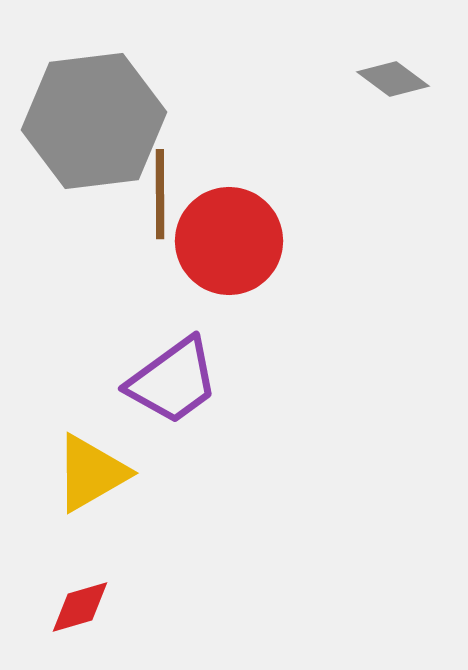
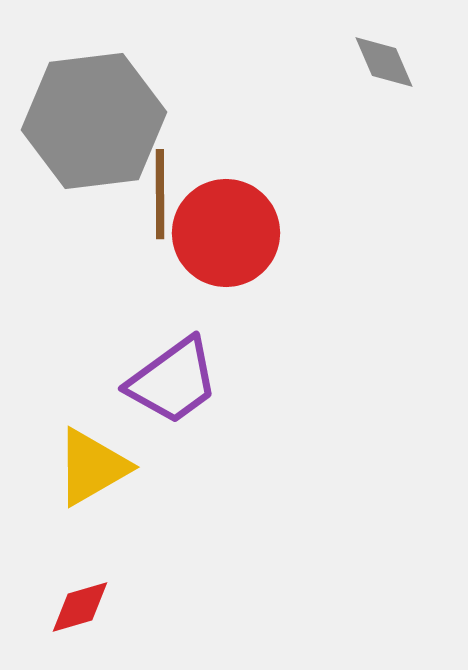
gray diamond: moved 9 px left, 17 px up; rotated 30 degrees clockwise
red circle: moved 3 px left, 8 px up
yellow triangle: moved 1 px right, 6 px up
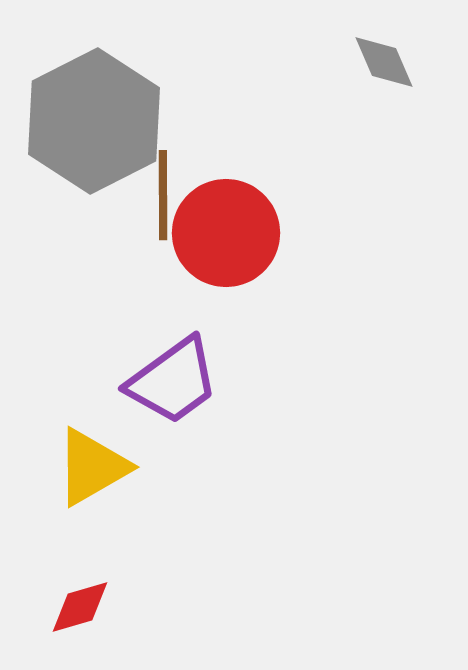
gray hexagon: rotated 20 degrees counterclockwise
brown line: moved 3 px right, 1 px down
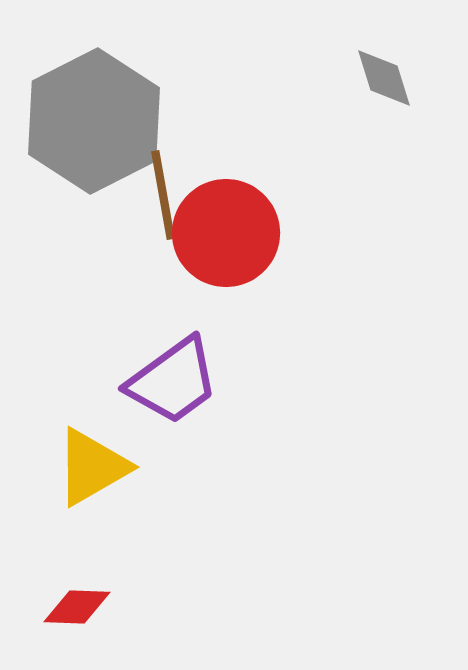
gray diamond: moved 16 px down; rotated 6 degrees clockwise
brown line: rotated 10 degrees counterclockwise
red diamond: moved 3 px left; rotated 18 degrees clockwise
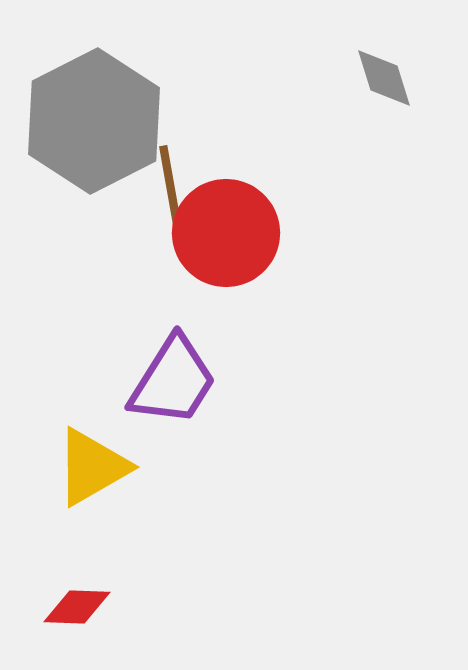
brown line: moved 8 px right, 5 px up
purple trapezoid: rotated 22 degrees counterclockwise
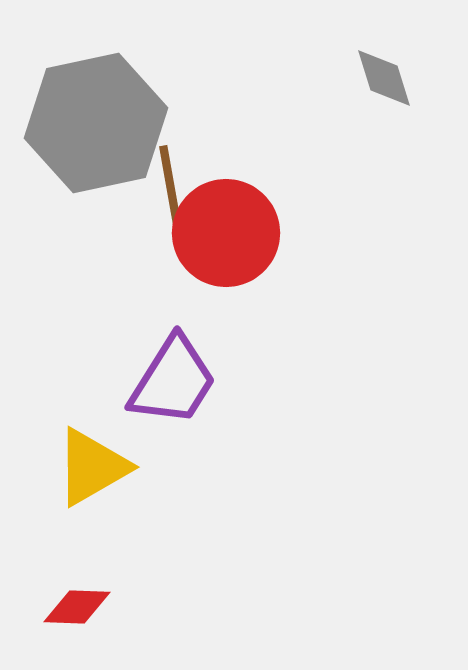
gray hexagon: moved 2 px right, 2 px down; rotated 15 degrees clockwise
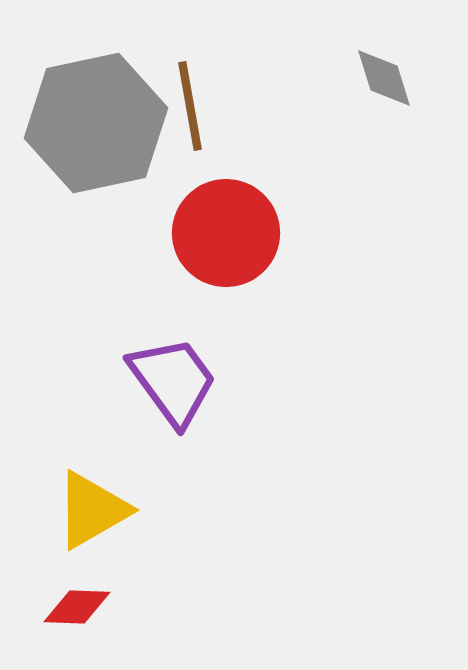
brown line: moved 19 px right, 84 px up
purple trapezoid: rotated 68 degrees counterclockwise
yellow triangle: moved 43 px down
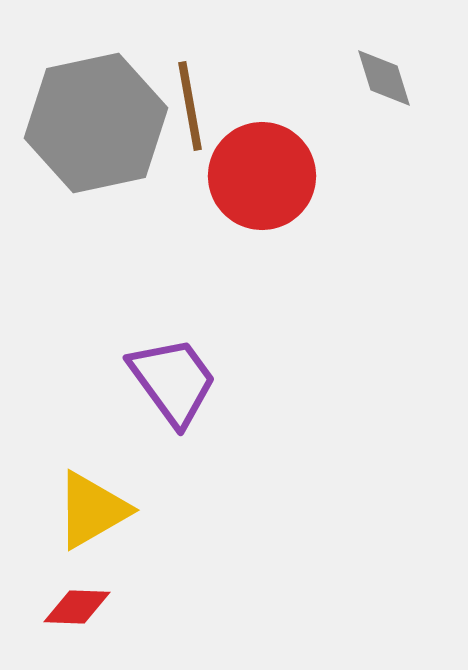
red circle: moved 36 px right, 57 px up
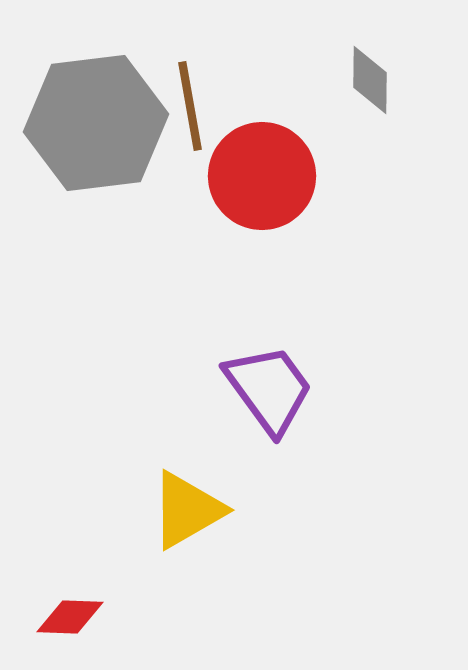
gray diamond: moved 14 px left, 2 px down; rotated 18 degrees clockwise
gray hexagon: rotated 5 degrees clockwise
purple trapezoid: moved 96 px right, 8 px down
yellow triangle: moved 95 px right
red diamond: moved 7 px left, 10 px down
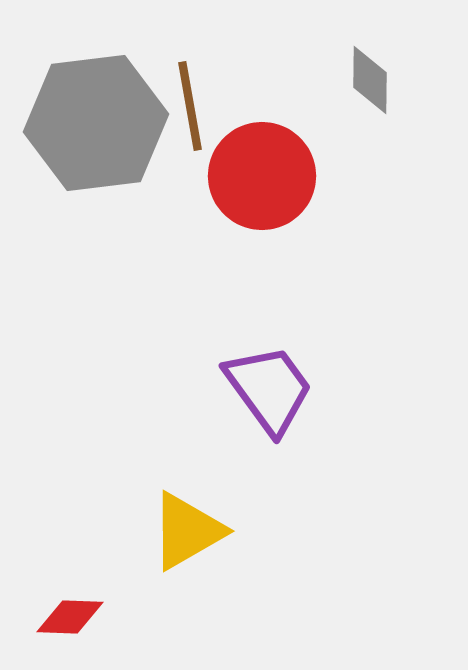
yellow triangle: moved 21 px down
